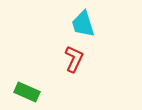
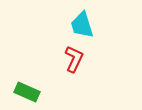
cyan trapezoid: moved 1 px left, 1 px down
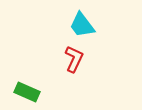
cyan trapezoid: rotated 20 degrees counterclockwise
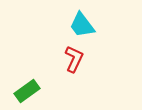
green rectangle: moved 1 px up; rotated 60 degrees counterclockwise
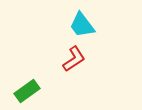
red L-shape: rotated 32 degrees clockwise
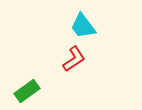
cyan trapezoid: moved 1 px right, 1 px down
